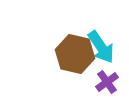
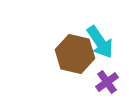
cyan arrow: moved 1 px left, 5 px up
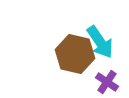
purple cross: rotated 20 degrees counterclockwise
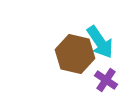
purple cross: moved 1 px left, 2 px up
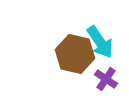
purple cross: moved 1 px up
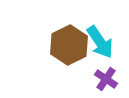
brown hexagon: moved 6 px left, 9 px up; rotated 21 degrees clockwise
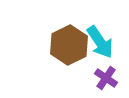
purple cross: moved 1 px up
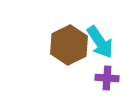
purple cross: moved 1 px right; rotated 30 degrees counterclockwise
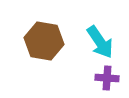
brown hexagon: moved 25 px left, 4 px up; rotated 24 degrees counterclockwise
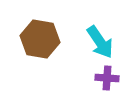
brown hexagon: moved 4 px left, 2 px up
